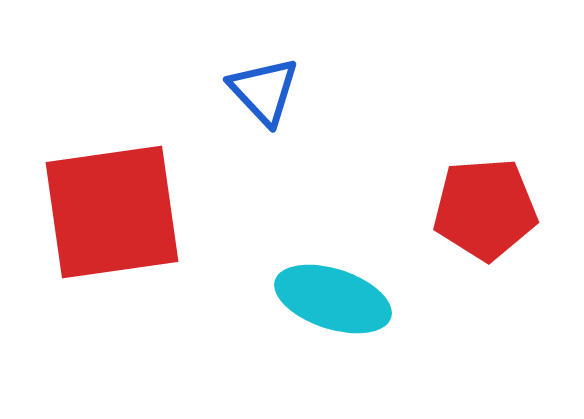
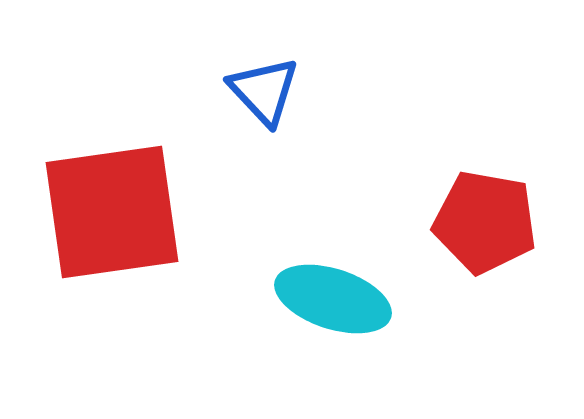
red pentagon: moved 13 px down; rotated 14 degrees clockwise
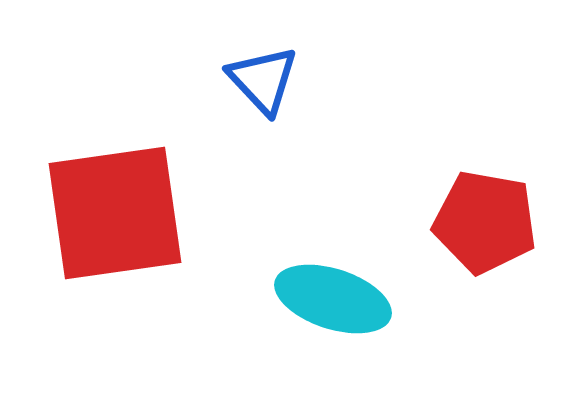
blue triangle: moved 1 px left, 11 px up
red square: moved 3 px right, 1 px down
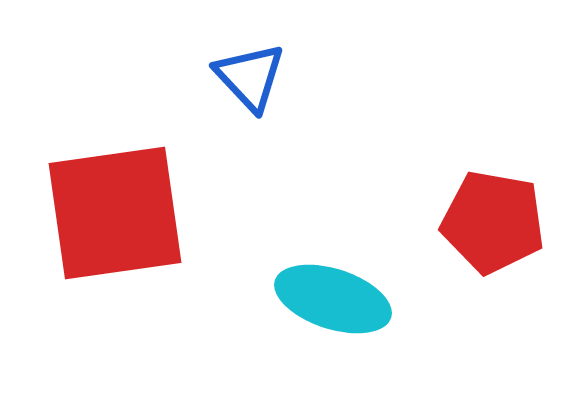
blue triangle: moved 13 px left, 3 px up
red pentagon: moved 8 px right
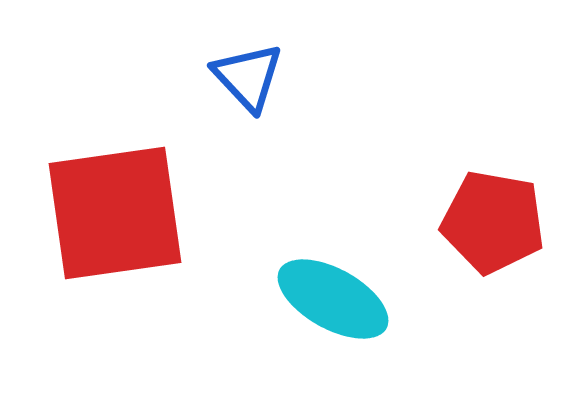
blue triangle: moved 2 px left
cyan ellipse: rotated 11 degrees clockwise
